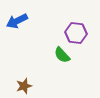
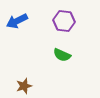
purple hexagon: moved 12 px left, 12 px up
green semicircle: rotated 24 degrees counterclockwise
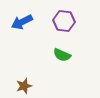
blue arrow: moved 5 px right, 1 px down
